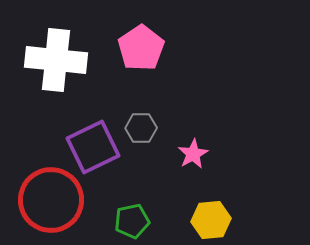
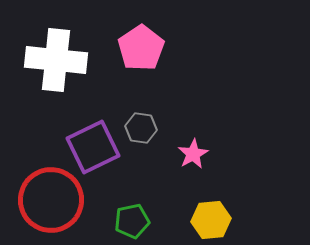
gray hexagon: rotated 8 degrees clockwise
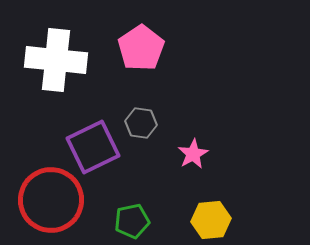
gray hexagon: moved 5 px up
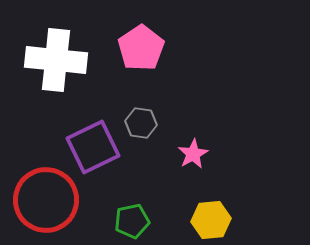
red circle: moved 5 px left
